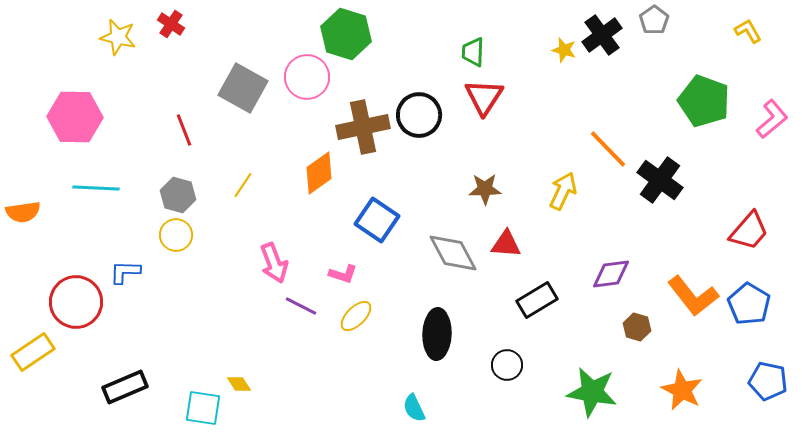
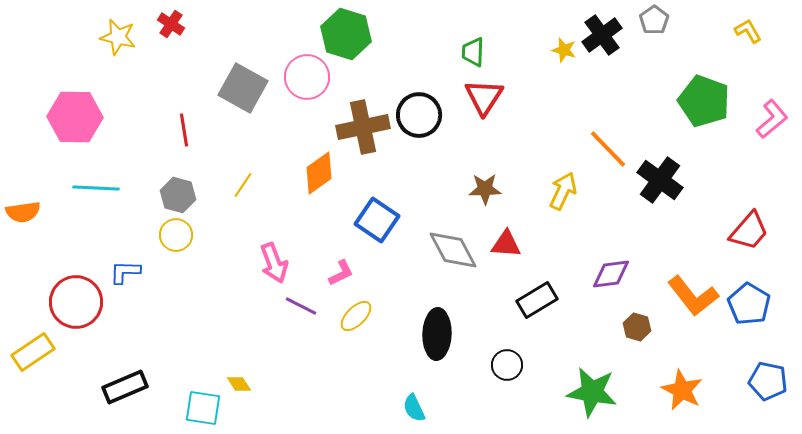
red line at (184, 130): rotated 12 degrees clockwise
gray diamond at (453, 253): moved 3 px up
pink L-shape at (343, 274): moved 2 px left, 1 px up; rotated 44 degrees counterclockwise
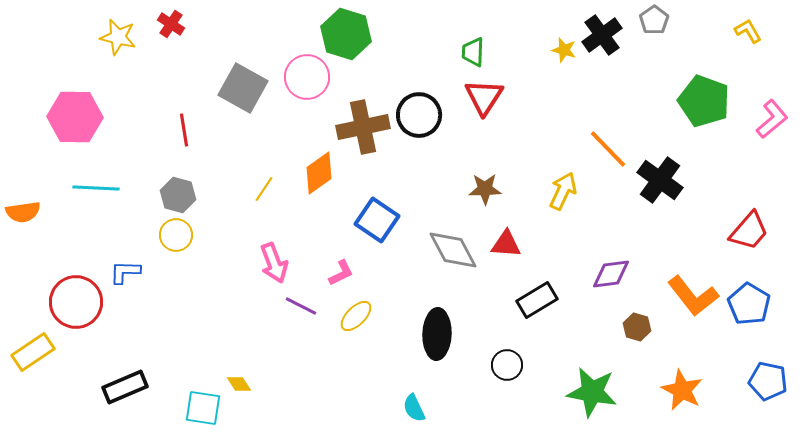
yellow line at (243, 185): moved 21 px right, 4 px down
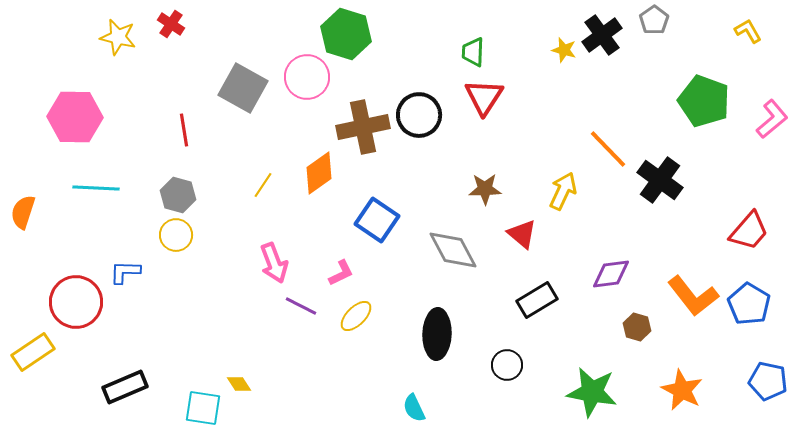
yellow line at (264, 189): moved 1 px left, 4 px up
orange semicircle at (23, 212): rotated 116 degrees clockwise
red triangle at (506, 244): moved 16 px right, 10 px up; rotated 36 degrees clockwise
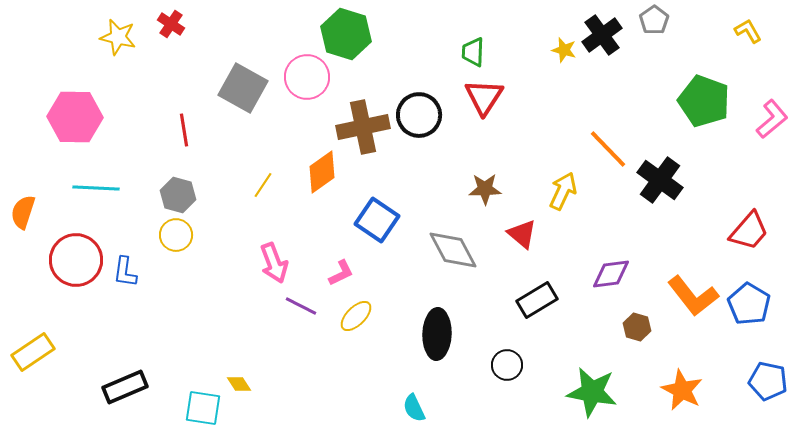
orange diamond at (319, 173): moved 3 px right, 1 px up
blue L-shape at (125, 272): rotated 84 degrees counterclockwise
red circle at (76, 302): moved 42 px up
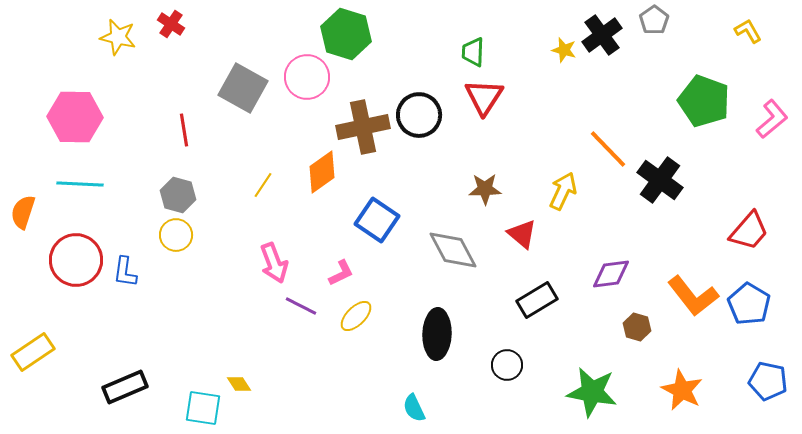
cyan line at (96, 188): moved 16 px left, 4 px up
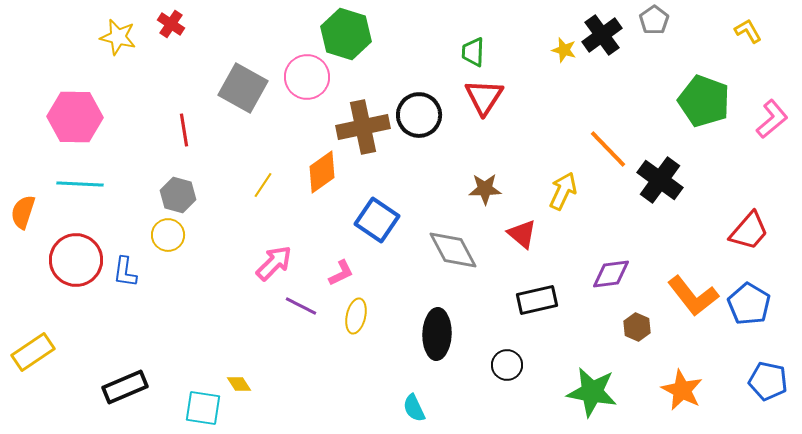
yellow circle at (176, 235): moved 8 px left
pink arrow at (274, 263): rotated 114 degrees counterclockwise
black rectangle at (537, 300): rotated 18 degrees clockwise
yellow ellipse at (356, 316): rotated 32 degrees counterclockwise
brown hexagon at (637, 327): rotated 8 degrees clockwise
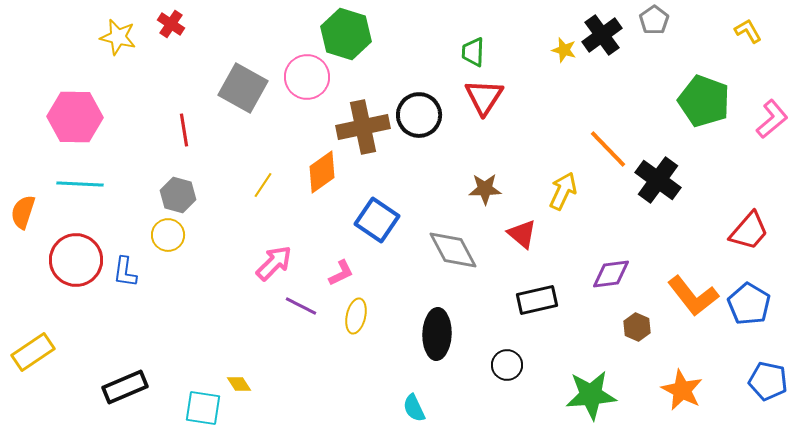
black cross at (660, 180): moved 2 px left
green star at (592, 392): moved 1 px left, 3 px down; rotated 15 degrees counterclockwise
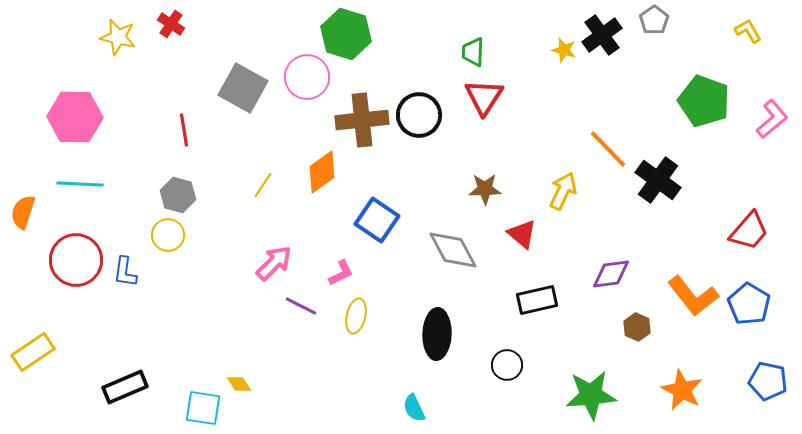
brown cross at (363, 127): moved 1 px left, 7 px up; rotated 6 degrees clockwise
